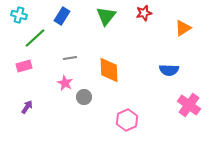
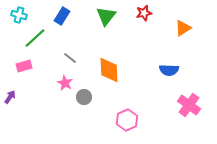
gray line: rotated 48 degrees clockwise
purple arrow: moved 17 px left, 10 px up
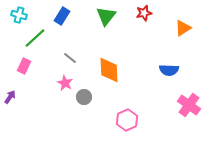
pink rectangle: rotated 49 degrees counterclockwise
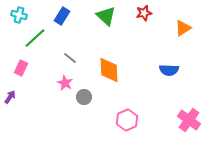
green triangle: rotated 25 degrees counterclockwise
pink rectangle: moved 3 px left, 2 px down
pink cross: moved 15 px down
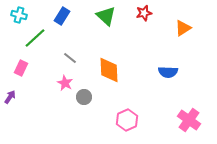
blue semicircle: moved 1 px left, 2 px down
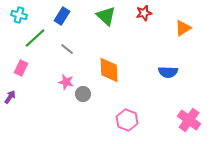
gray line: moved 3 px left, 9 px up
pink star: moved 1 px right, 1 px up; rotated 14 degrees counterclockwise
gray circle: moved 1 px left, 3 px up
pink hexagon: rotated 15 degrees counterclockwise
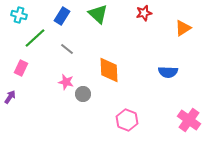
green triangle: moved 8 px left, 2 px up
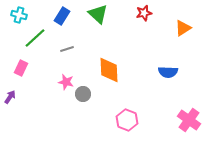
gray line: rotated 56 degrees counterclockwise
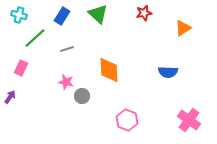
gray circle: moved 1 px left, 2 px down
